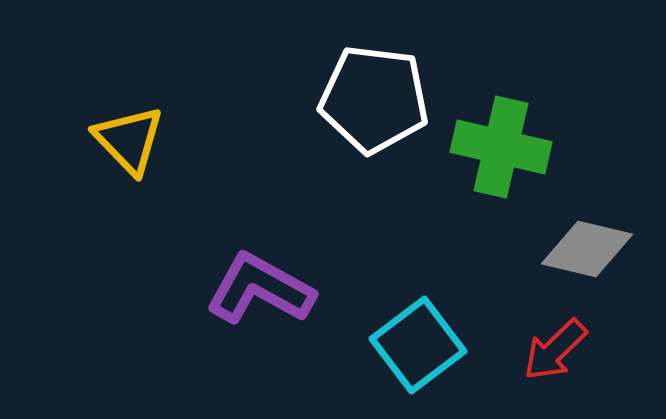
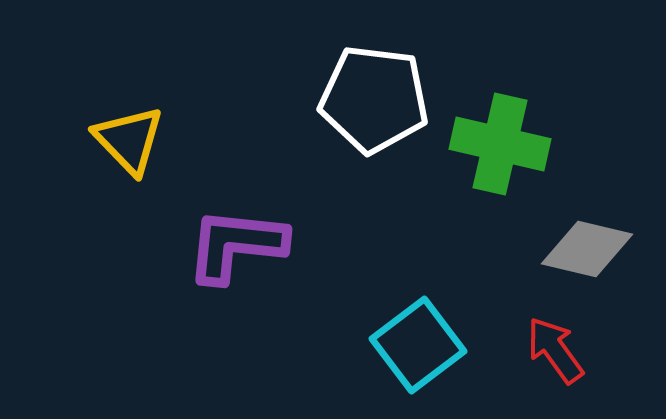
green cross: moved 1 px left, 3 px up
purple L-shape: moved 24 px left, 44 px up; rotated 23 degrees counterclockwise
red arrow: rotated 98 degrees clockwise
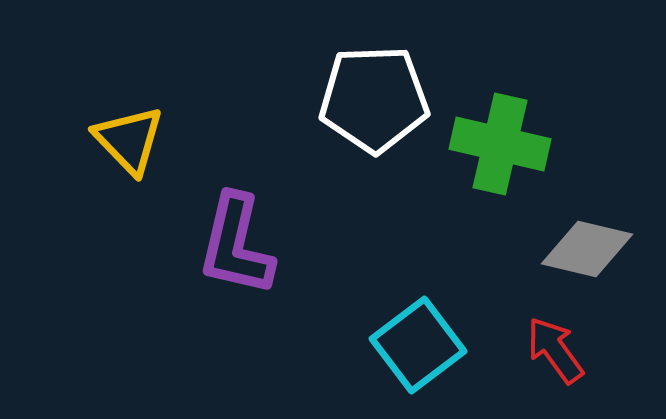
white pentagon: rotated 9 degrees counterclockwise
purple L-shape: rotated 83 degrees counterclockwise
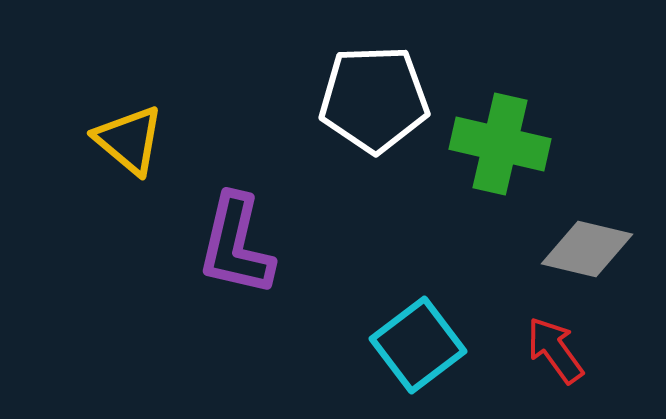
yellow triangle: rotated 6 degrees counterclockwise
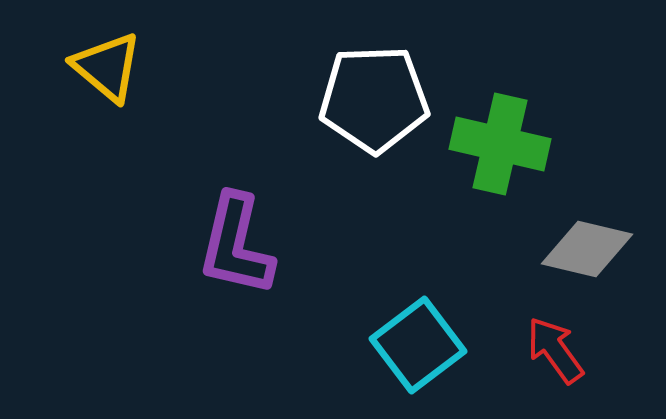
yellow triangle: moved 22 px left, 73 px up
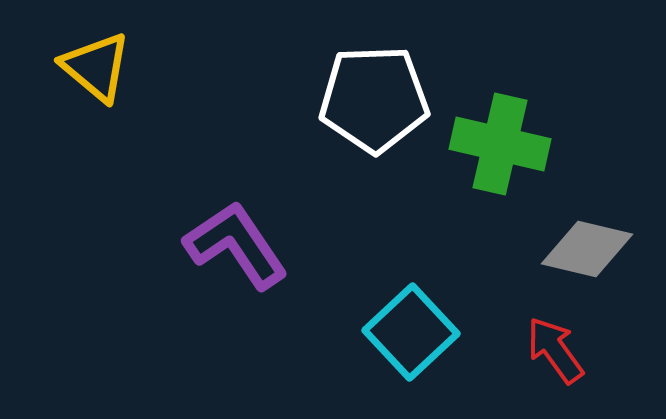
yellow triangle: moved 11 px left
purple L-shape: rotated 133 degrees clockwise
cyan square: moved 7 px left, 13 px up; rotated 6 degrees counterclockwise
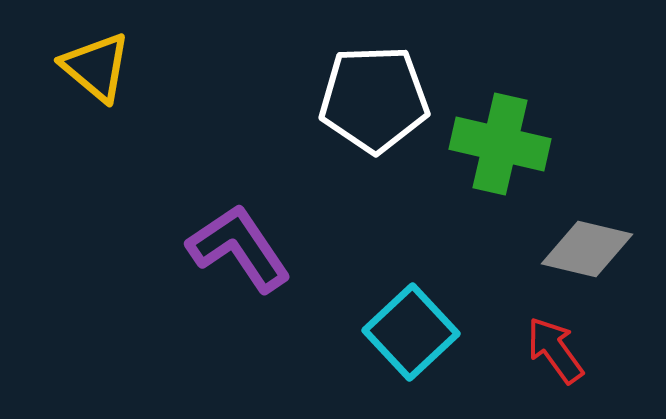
purple L-shape: moved 3 px right, 3 px down
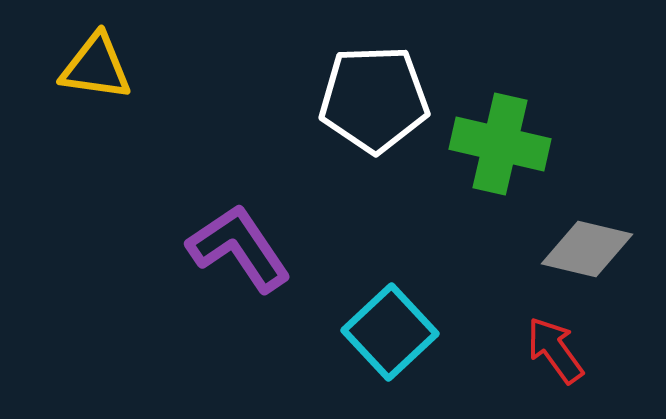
yellow triangle: rotated 32 degrees counterclockwise
cyan square: moved 21 px left
